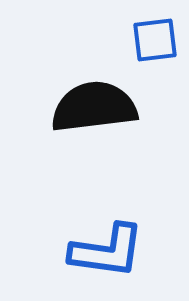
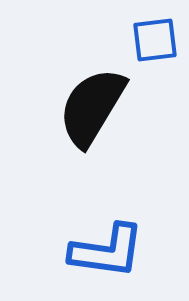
black semicircle: moved 2 px left; rotated 52 degrees counterclockwise
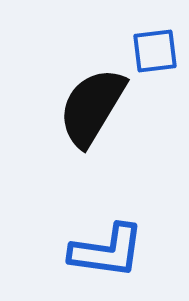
blue square: moved 11 px down
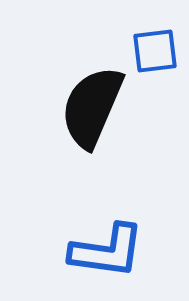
black semicircle: rotated 8 degrees counterclockwise
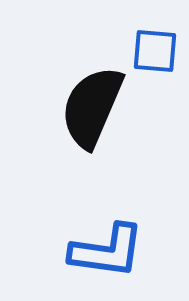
blue square: rotated 12 degrees clockwise
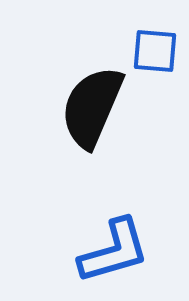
blue L-shape: moved 7 px right; rotated 24 degrees counterclockwise
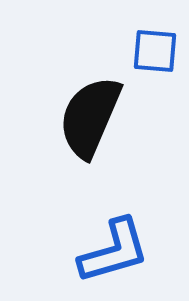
black semicircle: moved 2 px left, 10 px down
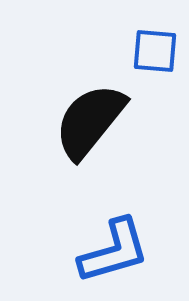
black semicircle: moved 4 px down; rotated 16 degrees clockwise
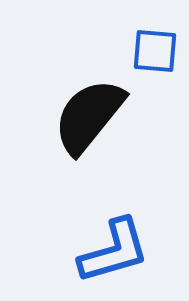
black semicircle: moved 1 px left, 5 px up
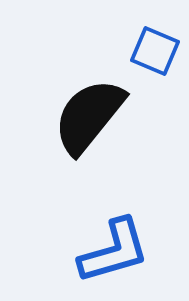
blue square: rotated 18 degrees clockwise
